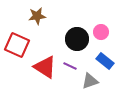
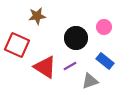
pink circle: moved 3 px right, 5 px up
black circle: moved 1 px left, 1 px up
purple line: rotated 56 degrees counterclockwise
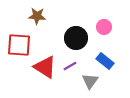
brown star: rotated 12 degrees clockwise
red square: moved 2 px right; rotated 20 degrees counterclockwise
gray triangle: rotated 36 degrees counterclockwise
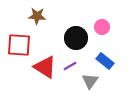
pink circle: moved 2 px left
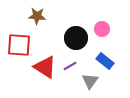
pink circle: moved 2 px down
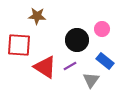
black circle: moved 1 px right, 2 px down
gray triangle: moved 1 px right, 1 px up
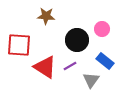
brown star: moved 9 px right
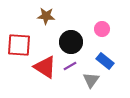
black circle: moved 6 px left, 2 px down
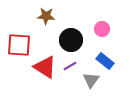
black circle: moved 2 px up
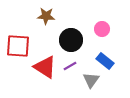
red square: moved 1 px left, 1 px down
